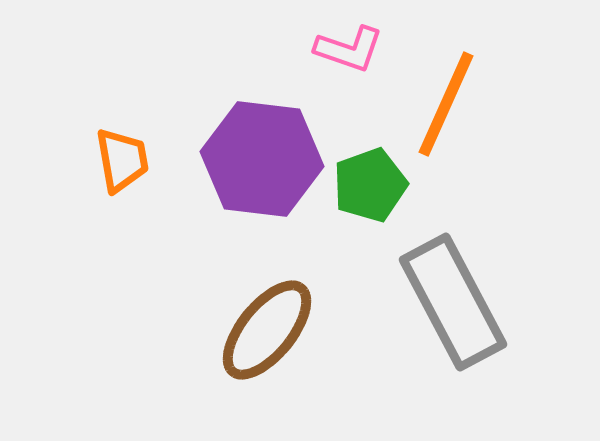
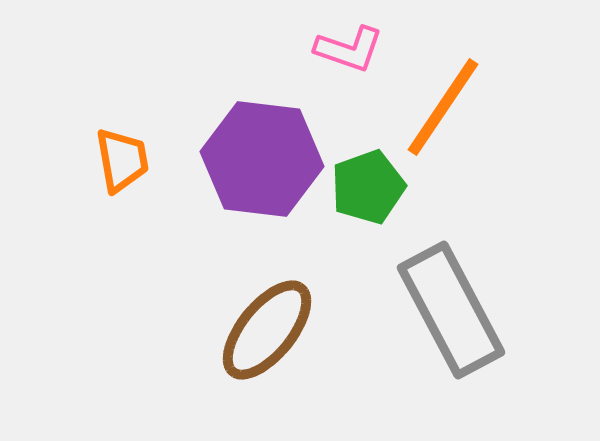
orange line: moved 3 px left, 3 px down; rotated 10 degrees clockwise
green pentagon: moved 2 px left, 2 px down
gray rectangle: moved 2 px left, 8 px down
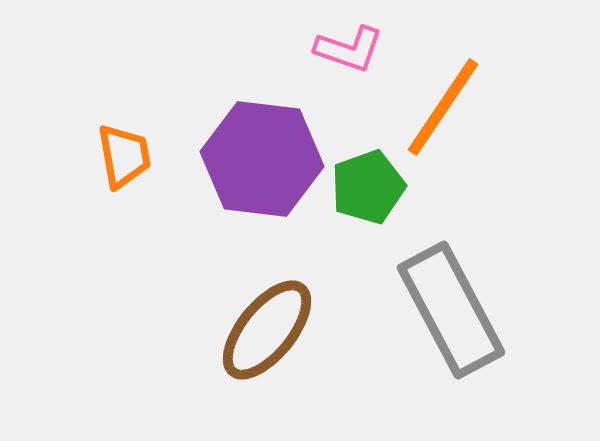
orange trapezoid: moved 2 px right, 4 px up
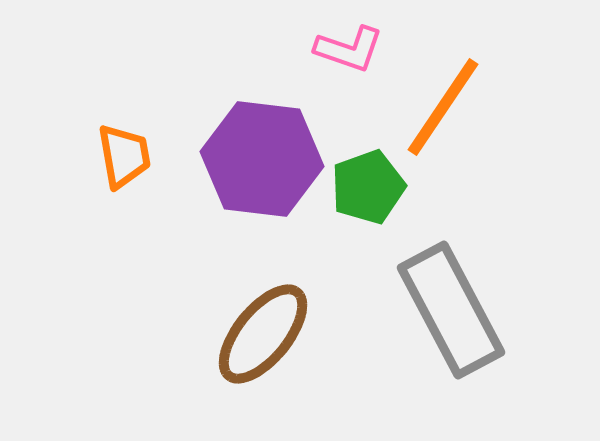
brown ellipse: moved 4 px left, 4 px down
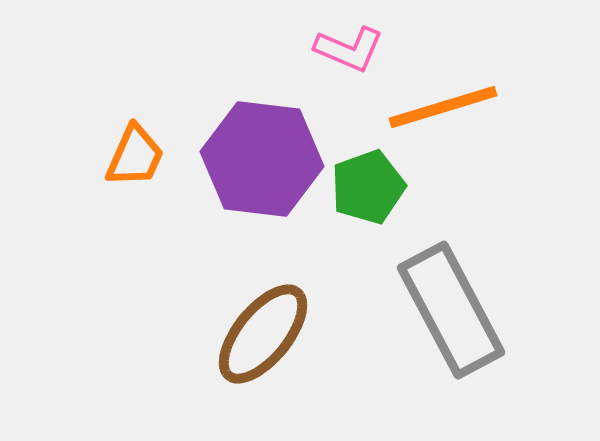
pink L-shape: rotated 4 degrees clockwise
orange line: rotated 39 degrees clockwise
orange trapezoid: moved 11 px right; rotated 34 degrees clockwise
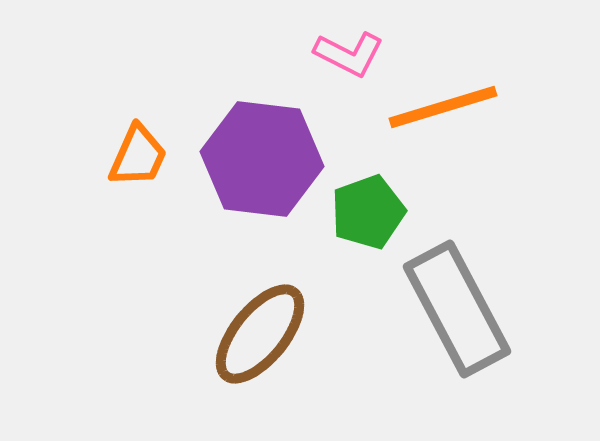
pink L-shape: moved 5 px down; rotated 4 degrees clockwise
orange trapezoid: moved 3 px right
green pentagon: moved 25 px down
gray rectangle: moved 6 px right, 1 px up
brown ellipse: moved 3 px left
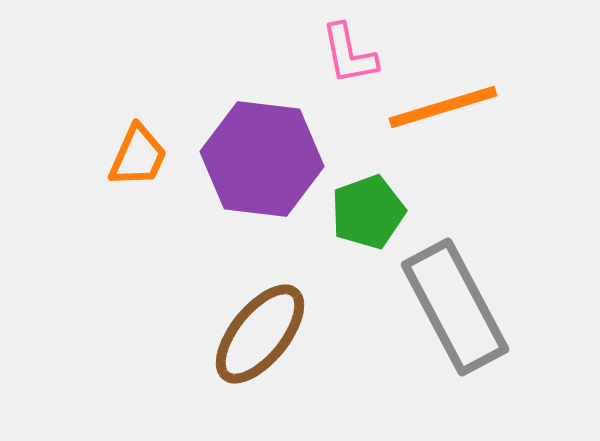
pink L-shape: rotated 52 degrees clockwise
gray rectangle: moved 2 px left, 2 px up
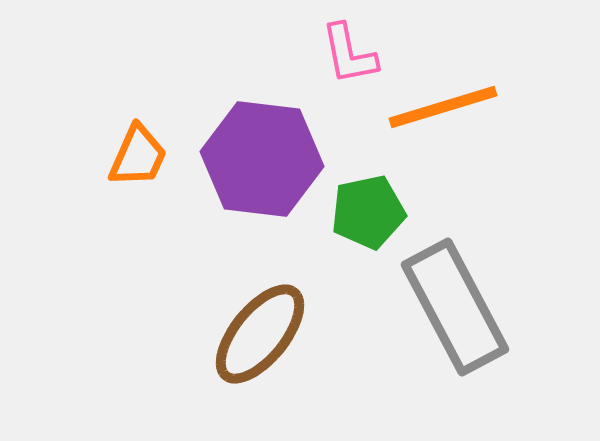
green pentagon: rotated 8 degrees clockwise
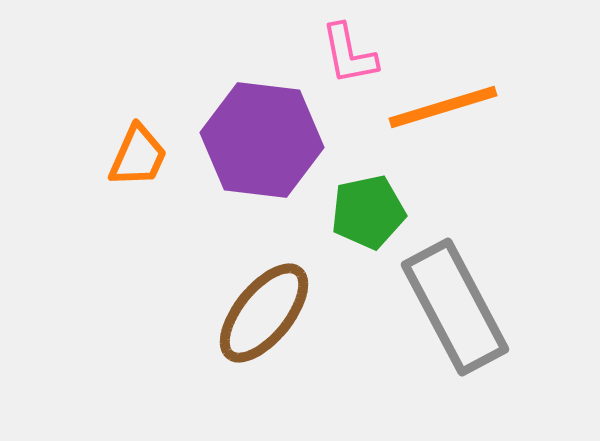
purple hexagon: moved 19 px up
brown ellipse: moved 4 px right, 21 px up
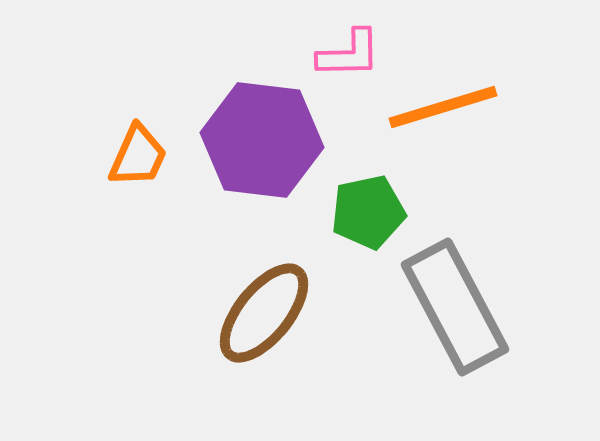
pink L-shape: rotated 80 degrees counterclockwise
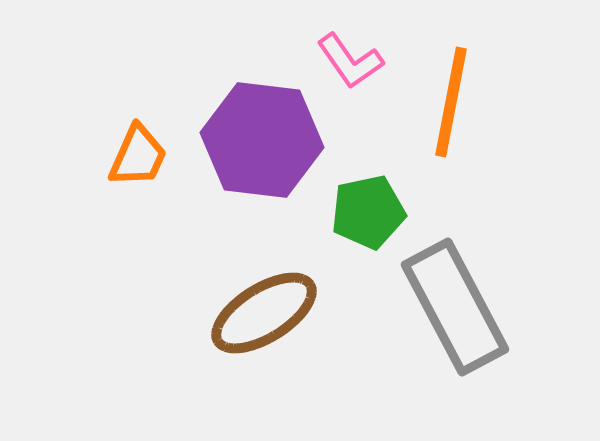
pink L-shape: moved 1 px right, 7 px down; rotated 56 degrees clockwise
orange line: moved 8 px right, 5 px up; rotated 62 degrees counterclockwise
brown ellipse: rotated 19 degrees clockwise
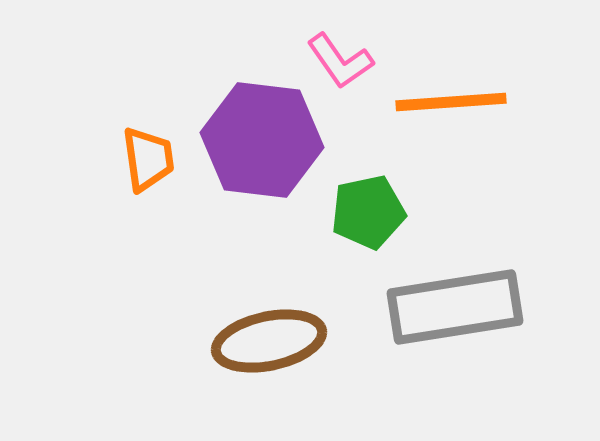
pink L-shape: moved 10 px left
orange line: rotated 75 degrees clockwise
orange trapezoid: moved 10 px right, 3 px down; rotated 32 degrees counterclockwise
gray rectangle: rotated 71 degrees counterclockwise
brown ellipse: moved 5 px right, 28 px down; rotated 20 degrees clockwise
